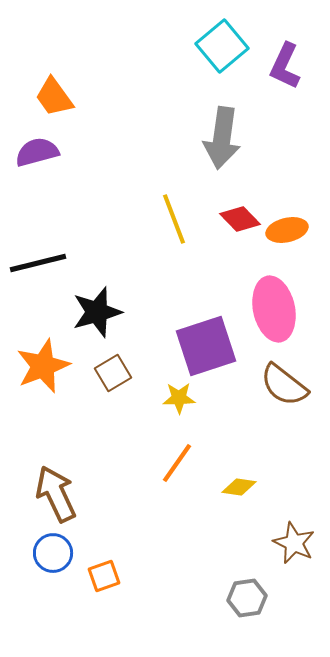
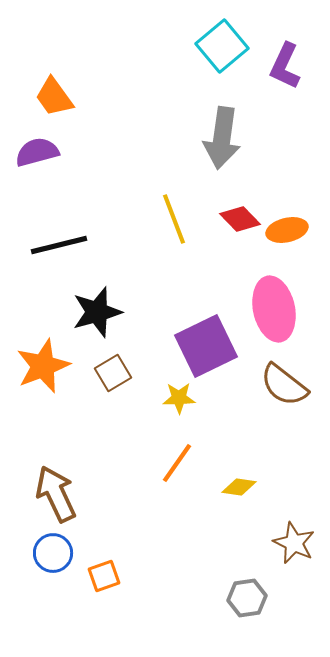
black line: moved 21 px right, 18 px up
purple square: rotated 8 degrees counterclockwise
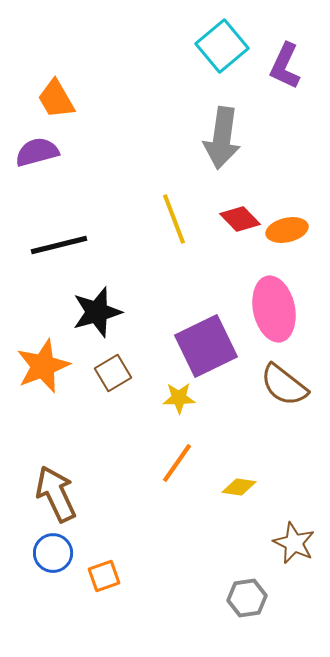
orange trapezoid: moved 2 px right, 2 px down; rotated 6 degrees clockwise
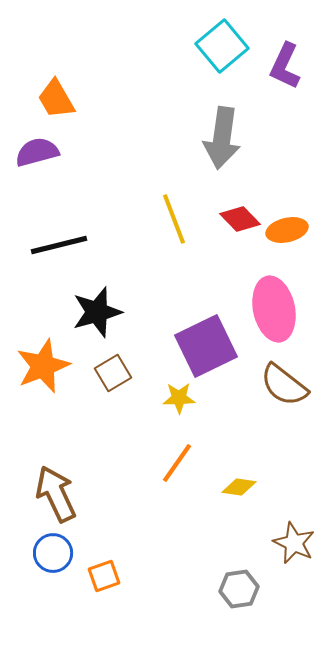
gray hexagon: moved 8 px left, 9 px up
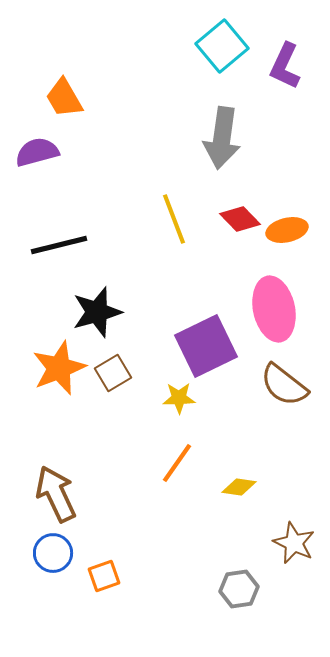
orange trapezoid: moved 8 px right, 1 px up
orange star: moved 16 px right, 2 px down
